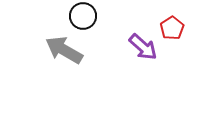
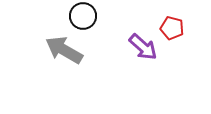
red pentagon: rotated 25 degrees counterclockwise
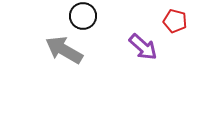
red pentagon: moved 3 px right, 7 px up
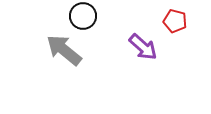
gray arrow: rotated 9 degrees clockwise
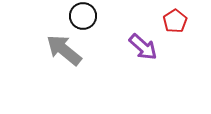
red pentagon: rotated 25 degrees clockwise
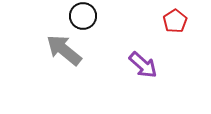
purple arrow: moved 18 px down
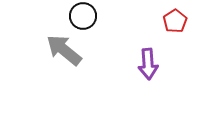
purple arrow: moved 5 px right, 1 px up; rotated 44 degrees clockwise
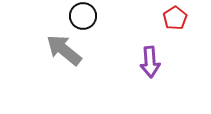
red pentagon: moved 3 px up
purple arrow: moved 2 px right, 2 px up
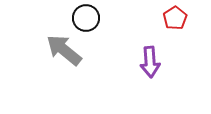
black circle: moved 3 px right, 2 px down
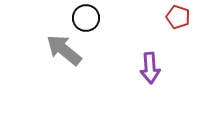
red pentagon: moved 3 px right, 1 px up; rotated 20 degrees counterclockwise
purple arrow: moved 6 px down
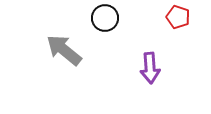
black circle: moved 19 px right
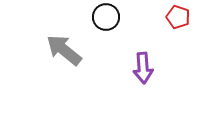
black circle: moved 1 px right, 1 px up
purple arrow: moved 7 px left
